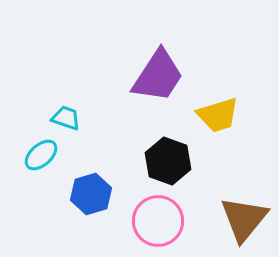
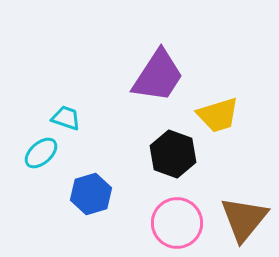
cyan ellipse: moved 2 px up
black hexagon: moved 5 px right, 7 px up
pink circle: moved 19 px right, 2 px down
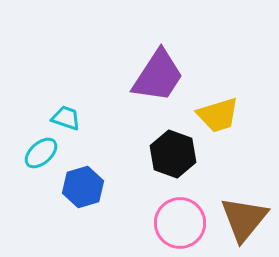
blue hexagon: moved 8 px left, 7 px up
pink circle: moved 3 px right
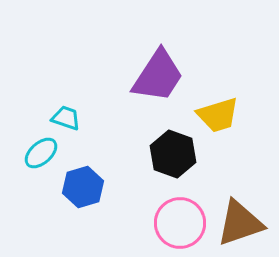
brown triangle: moved 4 px left, 4 px down; rotated 32 degrees clockwise
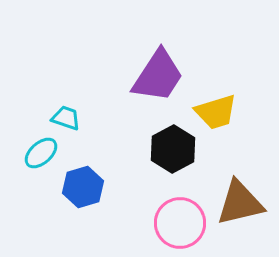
yellow trapezoid: moved 2 px left, 3 px up
black hexagon: moved 5 px up; rotated 12 degrees clockwise
brown triangle: moved 20 px up; rotated 6 degrees clockwise
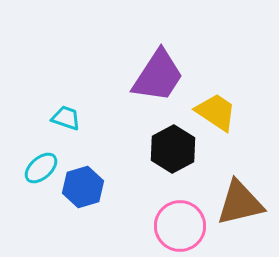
yellow trapezoid: rotated 129 degrees counterclockwise
cyan ellipse: moved 15 px down
pink circle: moved 3 px down
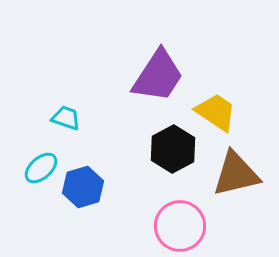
brown triangle: moved 4 px left, 29 px up
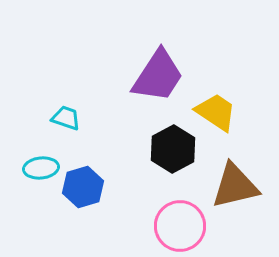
cyan ellipse: rotated 36 degrees clockwise
brown triangle: moved 1 px left, 12 px down
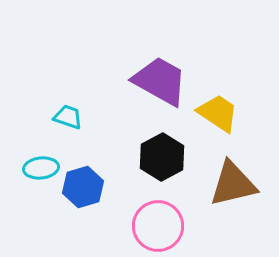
purple trapezoid: moved 2 px right, 5 px down; rotated 94 degrees counterclockwise
yellow trapezoid: moved 2 px right, 1 px down
cyan trapezoid: moved 2 px right, 1 px up
black hexagon: moved 11 px left, 8 px down
brown triangle: moved 2 px left, 2 px up
pink circle: moved 22 px left
